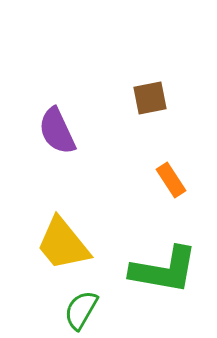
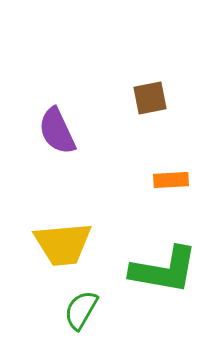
orange rectangle: rotated 60 degrees counterclockwise
yellow trapezoid: rotated 56 degrees counterclockwise
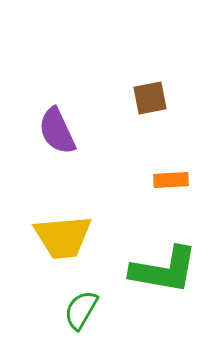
yellow trapezoid: moved 7 px up
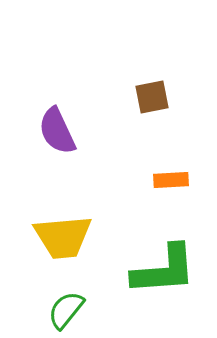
brown square: moved 2 px right, 1 px up
green L-shape: rotated 14 degrees counterclockwise
green semicircle: moved 15 px left; rotated 9 degrees clockwise
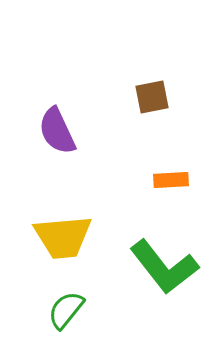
green L-shape: moved 3 px up; rotated 56 degrees clockwise
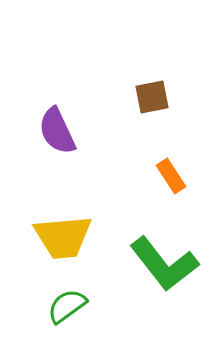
orange rectangle: moved 4 px up; rotated 60 degrees clockwise
green L-shape: moved 3 px up
green semicircle: moved 1 px right, 4 px up; rotated 15 degrees clockwise
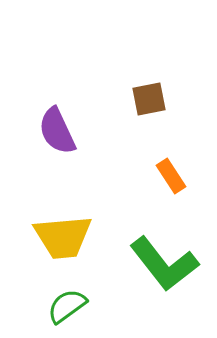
brown square: moved 3 px left, 2 px down
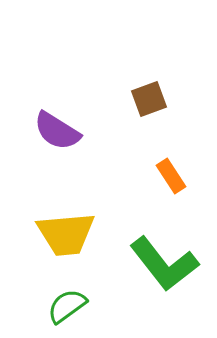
brown square: rotated 9 degrees counterclockwise
purple semicircle: rotated 33 degrees counterclockwise
yellow trapezoid: moved 3 px right, 3 px up
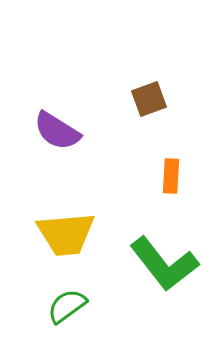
orange rectangle: rotated 36 degrees clockwise
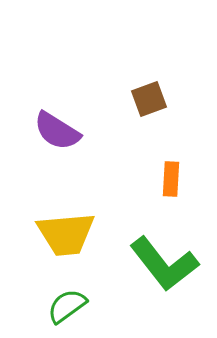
orange rectangle: moved 3 px down
